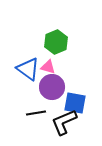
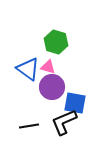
green hexagon: rotated 20 degrees counterclockwise
black line: moved 7 px left, 13 px down
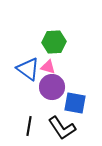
green hexagon: moved 2 px left; rotated 20 degrees counterclockwise
black L-shape: moved 2 px left, 6 px down; rotated 100 degrees counterclockwise
black line: rotated 72 degrees counterclockwise
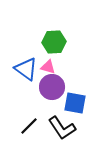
blue triangle: moved 2 px left
black line: rotated 36 degrees clockwise
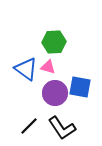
purple circle: moved 3 px right, 6 px down
blue square: moved 5 px right, 16 px up
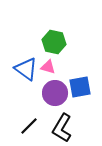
green hexagon: rotated 15 degrees clockwise
blue square: rotated 20 degrees counterclockwise
black L-shape: rotated 64 degrees clockwise
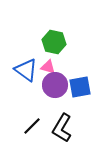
blue triangle: moved 1 px down
purple circle: moved 8 px up
black line: moved 3 px right
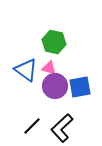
pink triangle: moved 1 px right, 1 px down
purple circle: moved 1 px down
black L-shape: rotated 16 degrees clockwise
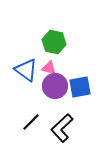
black line: moved 1 px left, 4 px up
